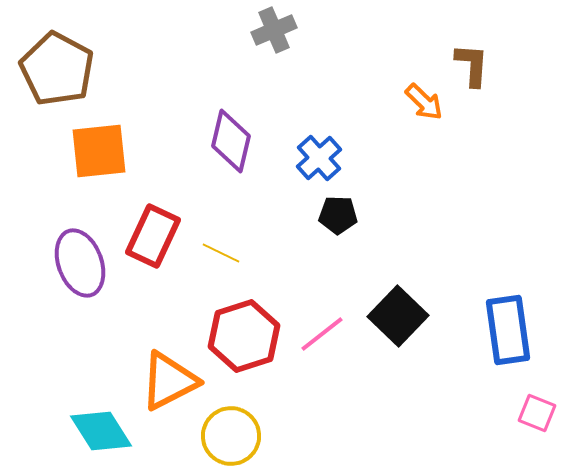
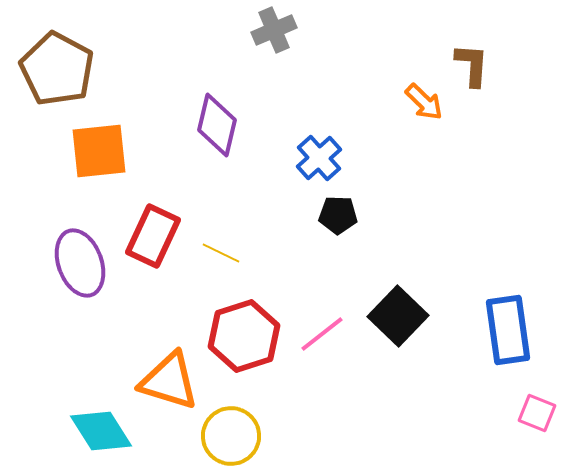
purple diamond: moved 14 px left, 16 px up
orange triangle: rotated 44 degrees clockwise
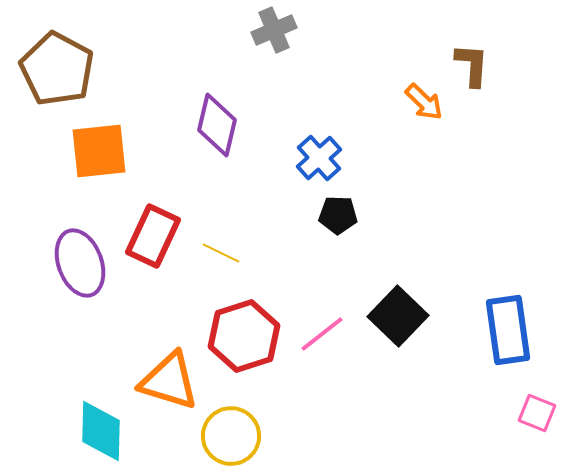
cyan diamond: rotated 34 degrees clockwise
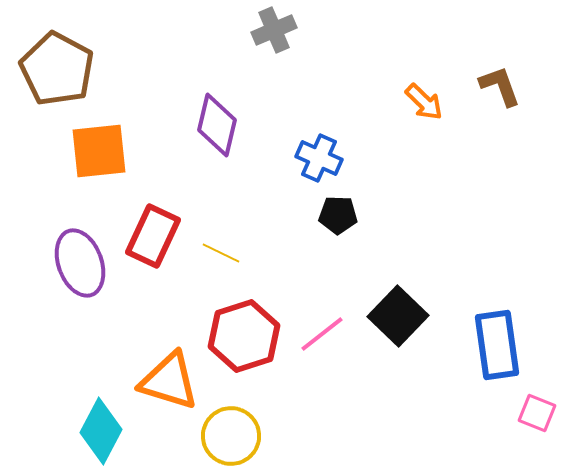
brown L-shape: moved 28 px right, 21 px down; rotated 24 degrees counterclockwise
blue cross: rotated 24 degrees counterclockwise
blue rectangle: moved 11 px left, 15 px down
cyan diamond: rotated 26 degrees clockwise
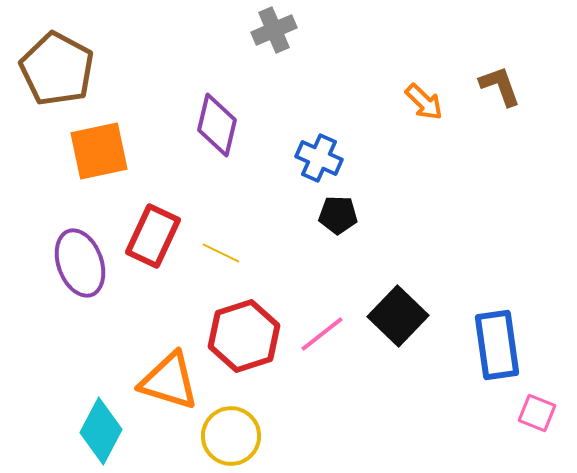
orange square: rotated 6 degrees counterclockwise
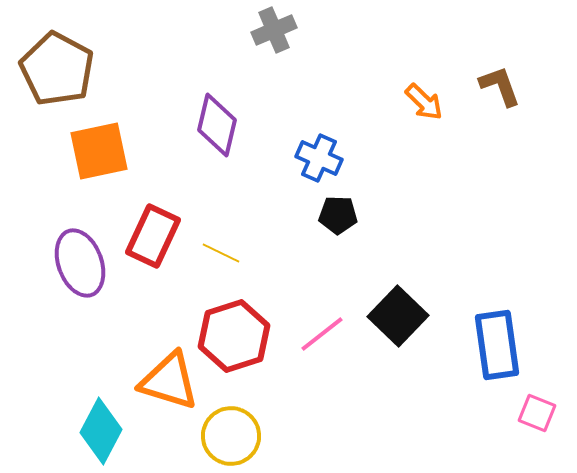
red hexagon: moved 10 px left
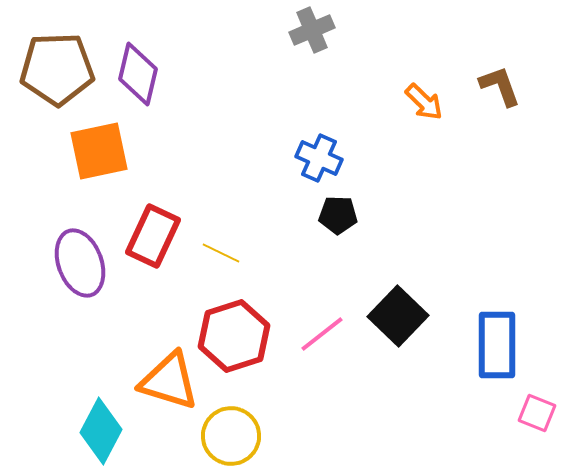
gray cross: moved 38 px right
brown pentagon: rotated 30 degrees counterclockwise
purple diamond: moved 79 px left, 51 px up
blue rectangle: rotated 8 degrees clockwise
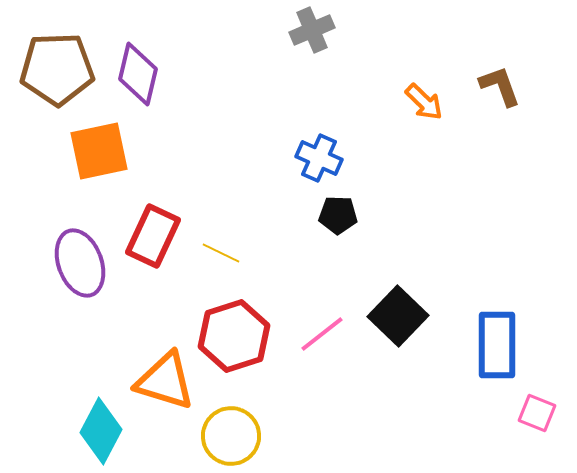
orange triangle: moved 4 px left
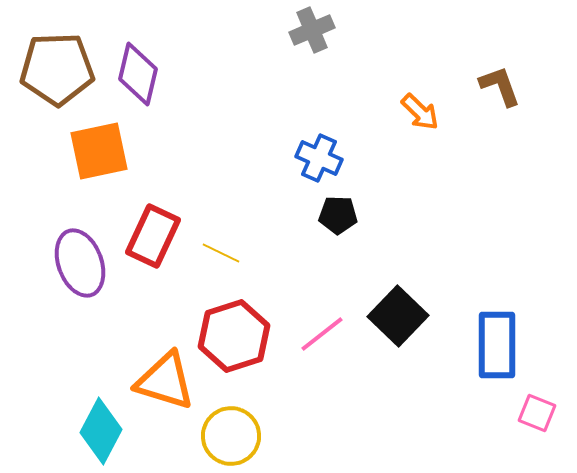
orange arrow: moved 4 px left, 10 px down
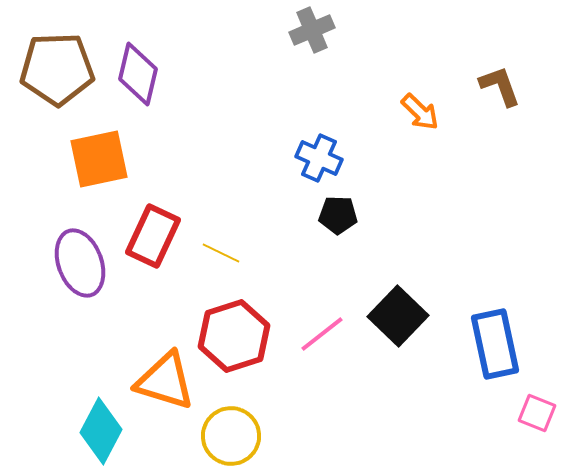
orange square: moved 8 px down
blue rectangle: moved 2 px left, 1 px up; rotated 12 degrees counterclockwise
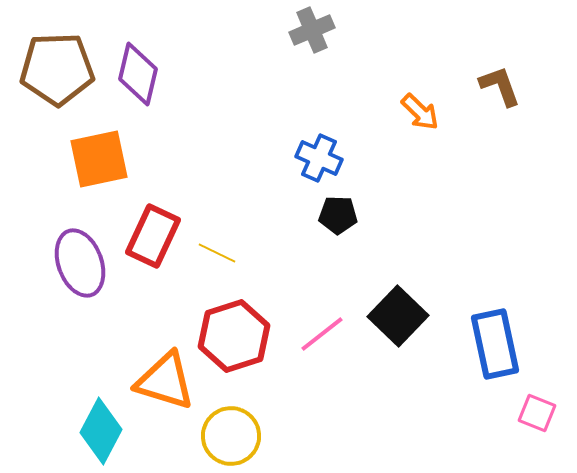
yellow line: moved 4 px left
